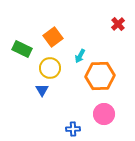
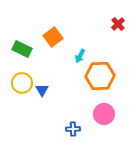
yellow circle: moved 28 px left, 15 px down
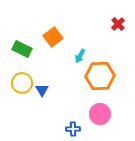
pink circle: moved 4 px left
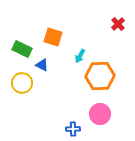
orange square: rotated 36 degrees counterclockwise
blue triangle: moved 25 px up; rotated 32 degrees counterclockwise
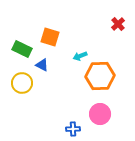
orange square: moved 3 px left
cyan arrow: rotated 40 degrees clockwise
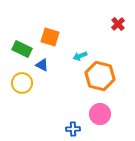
orange hexagon: rotated 16 degrees clockwise
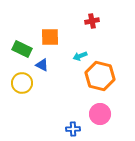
red cross: moved 26 px left, 3 px up; rotated 32 degrees clockwise
orange square: rotated 18 degrees counterclockwise
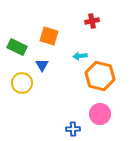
orange square: moved 1 px left, 1 px up; rotated 18 degrees clockwise
green rectangle: moved 5 px left, 2 px up
cyan arrow: rotated 16 degrees clockwise
blue triangle: rotated 32 degrees clockwise
